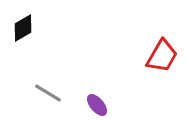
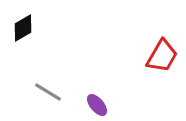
gray line: moved 1 px up
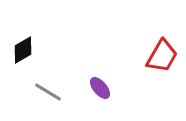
black diamond: moved 22 px down
purple ellipse: moved 3 px right, 17 px up
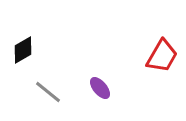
gray line: rotated 8 degrees clockwise
